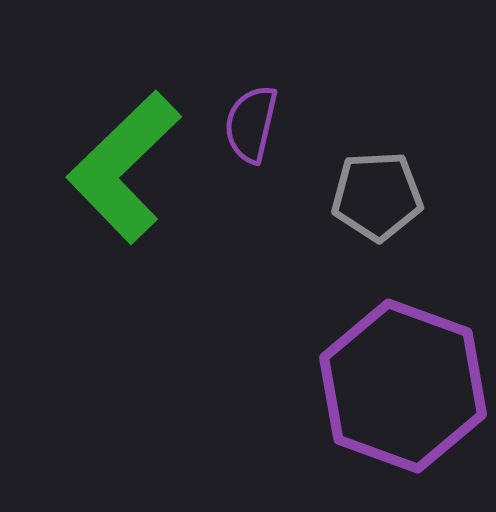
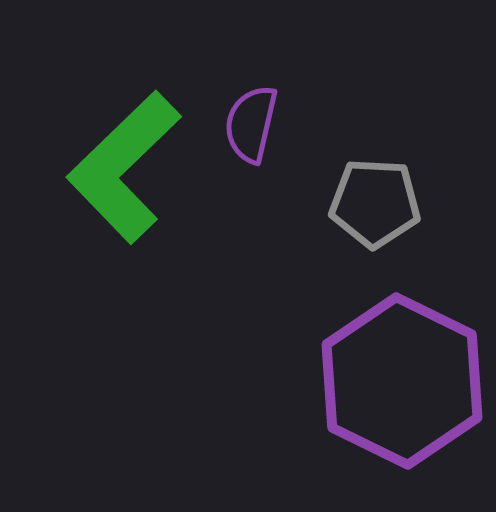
gray pentagon: moved 2 px left, 7 px down; rotated 6 degrees clockwise
purple hexagon: moved 1 px left, 5 px up; rotated 6 degrees clockwise
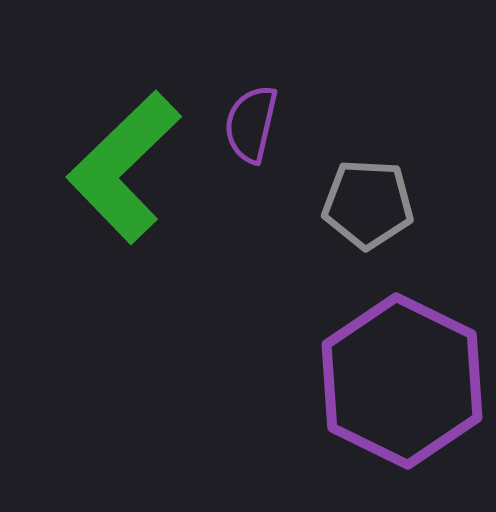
gray pentagon: moved 7 px left, 1 px down
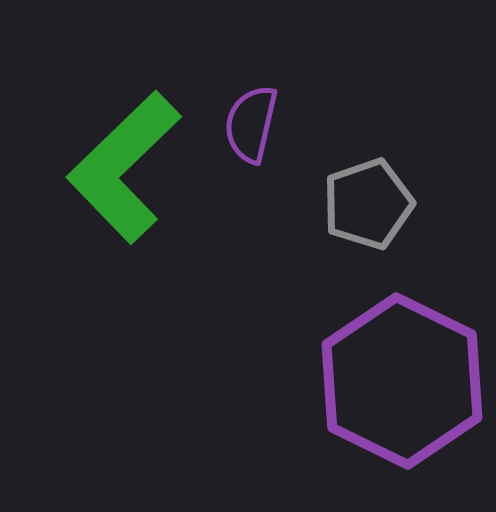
gray pentagon: rotated 22 degrees counterclockwise
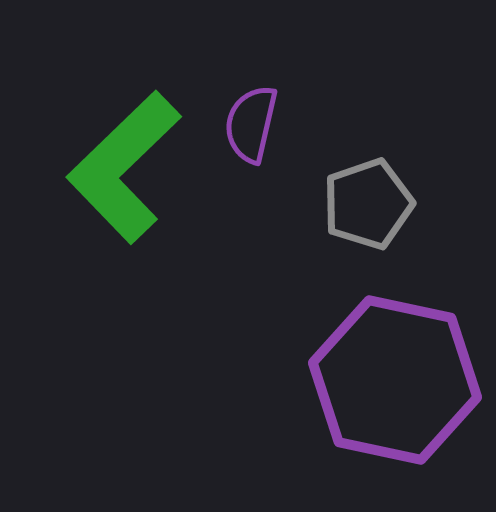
purple hexagon: moved 7 px left, 1 px up; rotated 14 degrees counterclockwise
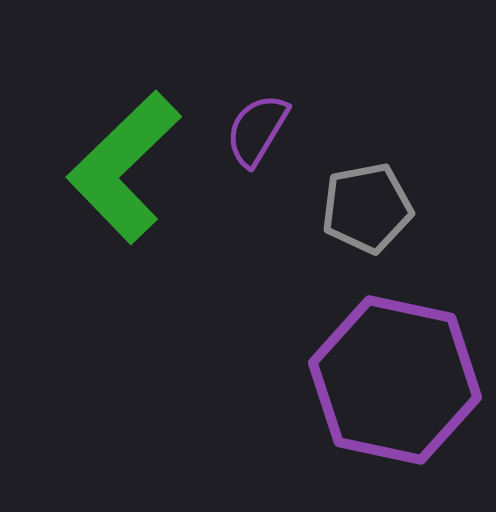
purple semicircle: moved 6 px right, 6 px down; rotated 18 degrees clockwise
gray pentagon: moved 1 px left, 4 px down; rotated 8 degrees clockwise
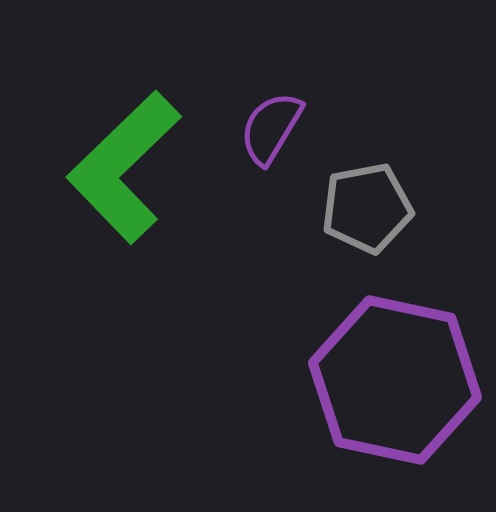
purple semicircle: moved 14 px right, 2 px up
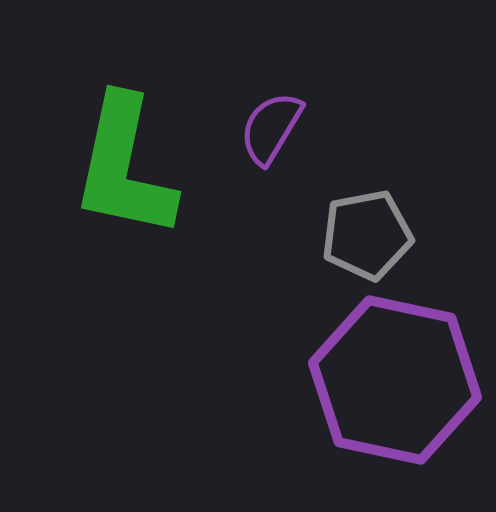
green L-shape: rotated 34 degrees counterclockwise
gray pentagon: moved 27 px down
